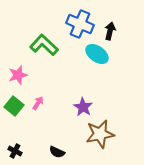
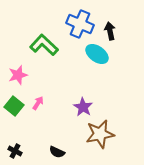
black arrow: rotated 24 degrees counterclockwise
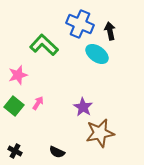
brown star: moved 1 px up
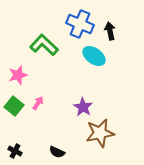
cyan ellipse: moved 3 px left, 2 px down
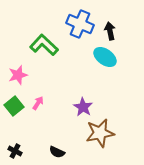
cyan ellipse: moved 11 px right, 1 px down
green square: rotated 12 degrees clockwise
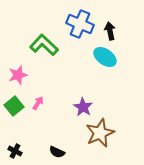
brown star: rotated 12 degrees counterclockwise
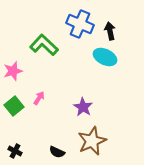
cyan ellipse: rotated 10 degrees counterclockwise
pink star: moved 5 px left, 4 px up
pink arrow: moved 1 px right, 5 px up
brown star: moved 8 px left, 8 px down
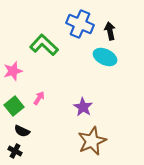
black semicircle: moved 35 px left, 21 px up
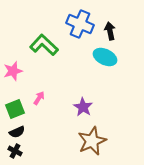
green square: moved 1 px right, 3 px down; rotated 18 degrees clockwise
black semicircle: moved 5 px left, 1 px down; rotated 49 degrees counterclockwise
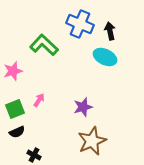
pink arrow: moved 2 px down
purple star: rotated 24 degrees clockwise
black cross: moved 19 px right, 4 px down
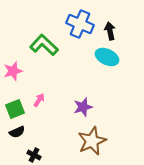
cyan ellipse: moved 2 px right
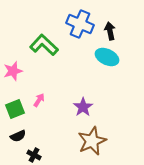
purple star: rotated 18 degrees counterclockwise
black semicircle: moved 1 px right, 4 px down
